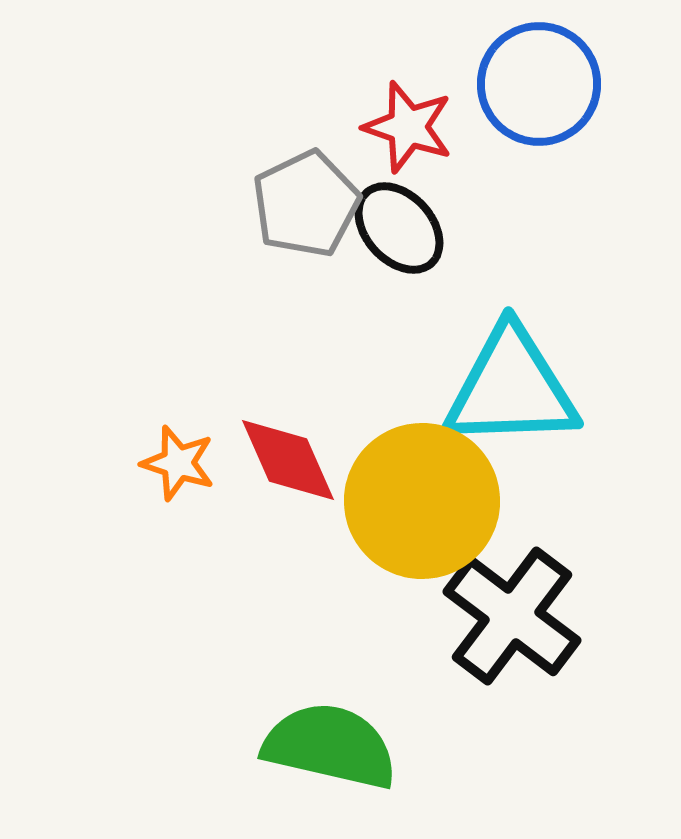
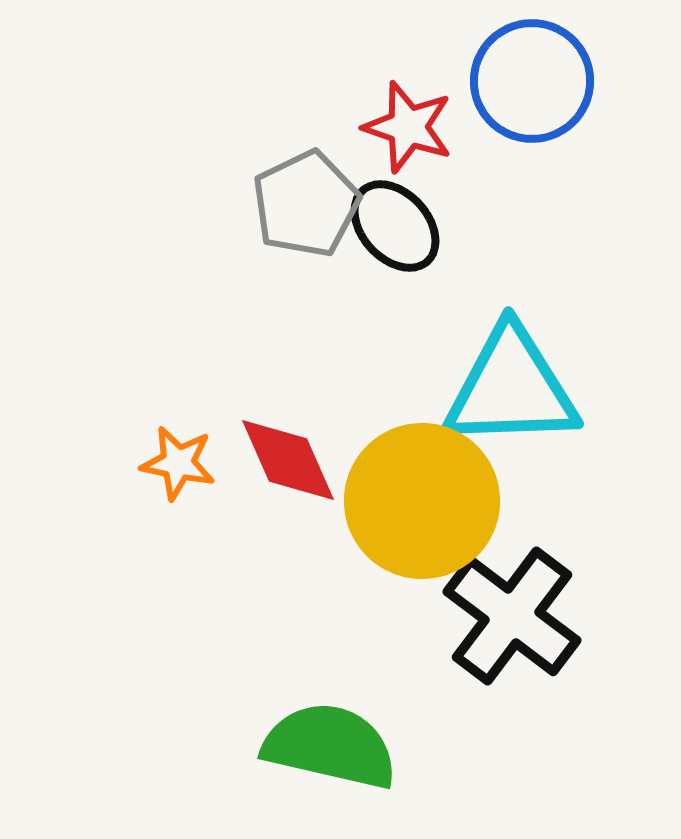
blue circle: moved 7 px left, 3 px up
black ellipse: moved 4 px left, 2 px up
orange star: rotated 6 degrees counterclockwise
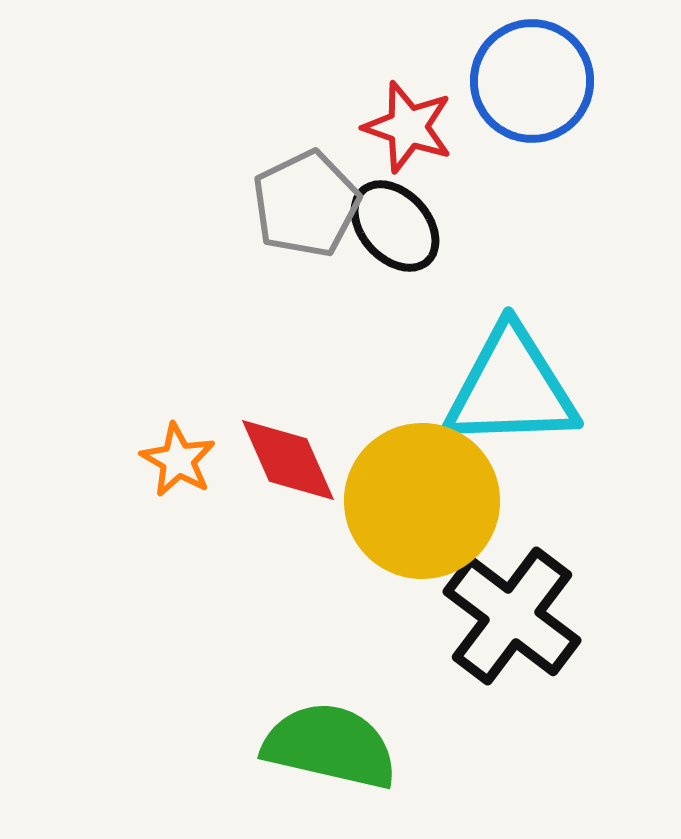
orange star: moved 3 px up; rotated 18 degrees clockwise
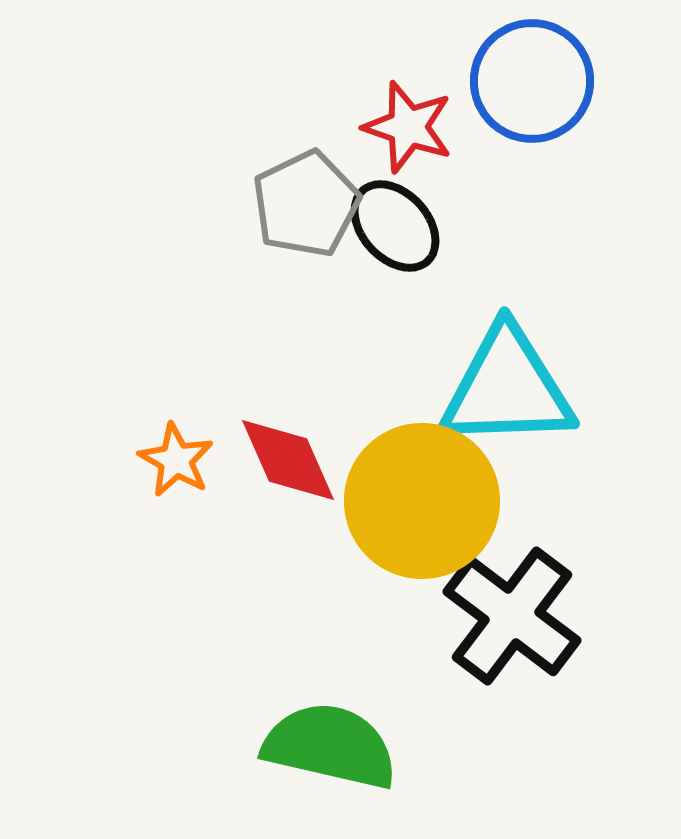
cyan triangle: moved 4 px left
orange star: moved 2 px left
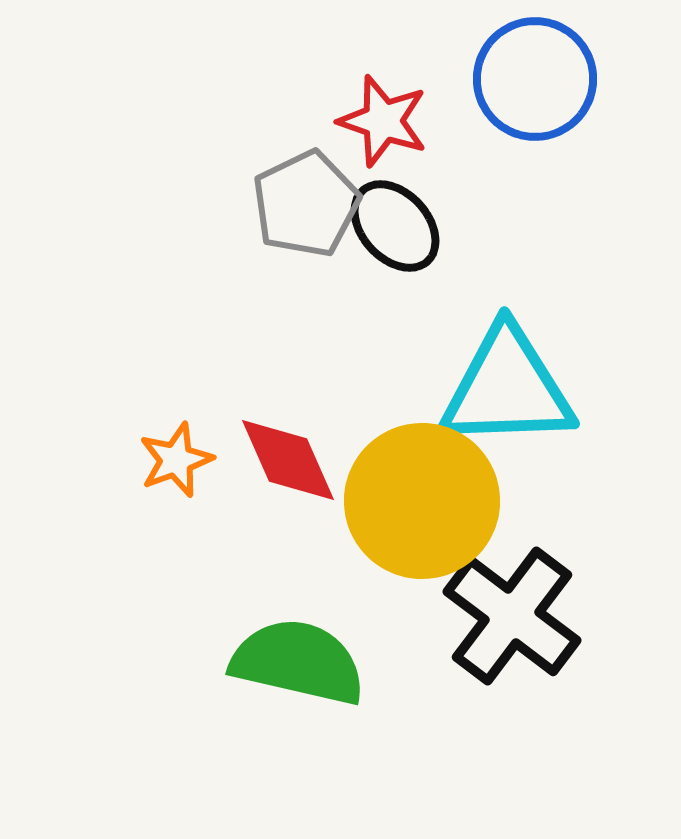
blue circle: moved 3 px right, 2 px up
red star: moved 25 px left, 6 px up
orange star: rotated 22 degrees clockwise
green semicircle: moved 32 px left, 84 px up
